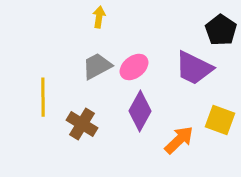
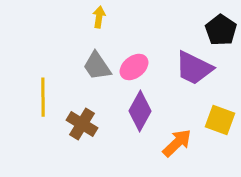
gray trapezoid: rotated 96 degrees counterclockwise
orange arrow: moved 2 px left, 3 px down
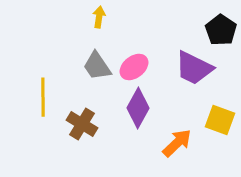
purple diamond: moved 2 px left, 3 px up
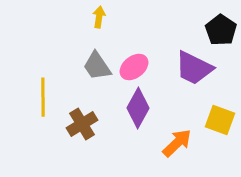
brown cross: rotated 28 degrees clockwise
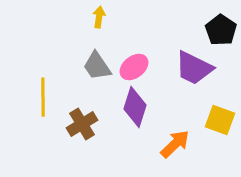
purple diamond: moved 3 px left, 1 px up; rotated 12 degrees counterclockwise
orange arrow: moved 2 px left, 1 px down
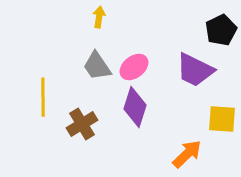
black pentagon: rotated 12 degrees clockwise
purple trapezoid: moved 1 px right, 2 px down
yellow square: moved 2 px right, 1 px up; rotated 16 degrees counterclockwise
orange arrow: moved 12 px right, 10 px down
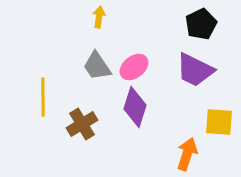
black pentagon: moved 20 px left, 6 px up
yellow square: moved 3 px left, 3 px down
orange arrow: rotated 28 degrees counterclockwise
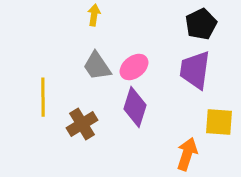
yellow arrow: moved 5 px left, 2 px up
purple trapezoid: rotated 72 degrees clockwise
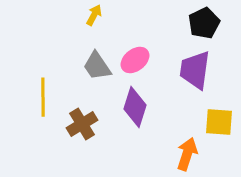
yellow arrow: rotated 20 degrees clockwise
black pentagon: moved 3 px right, 1 px up
pink ellipse: moved 1 px right, 7 px up
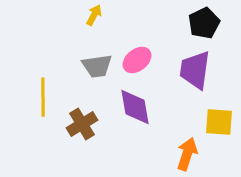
pink ellipse: moved 2 px right
gray trapezoid: rotated 64 degrees counterclockwise
purple diamond: rotated 27 degrees counterclockwise
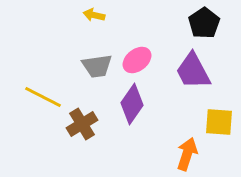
yellow arrow: rotated 105 degrees counterclockwise
black pentagon: rotated 8 degrees counterclockwise
purple trapezoid: moved 2 px left, 1 px down; rotated 36 degrees counterclockwise
yellow line: rotated 63 degrees counterclockwise
purple diamond: moved 3 px left, 3 px up; rotated 45 degrees clockwise
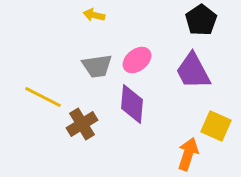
black pentagon: moved 3 px left, 3 px up
purple diamond: rotated 30 degrees counterclockwise
yellow square: moved 3 px left, 4 px down; rotated 20 degrees clockwise
orange arrow: moved 1 px right
